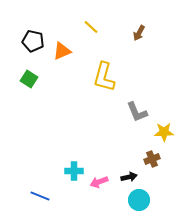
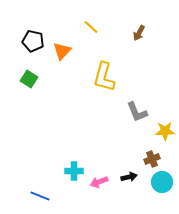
orange triangle: rotated 24 degrees counterclockwise
yellow star: moved 1 px right, 1 px up
cyan circle: moved 23 px right, 18 px up
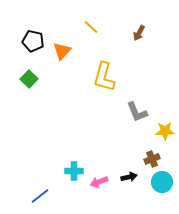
green square: rotated 12 degrees clockwise
blue line: rotated 60 degrees counterclockwise
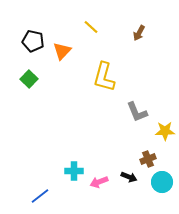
brown cross: moved 4 px left
black arrow: rotated 35 degrees clockwise
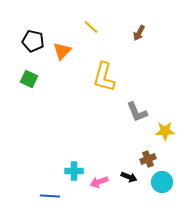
green square: rotated 18 degrees counterclockwise
blue line: moved 10 px right; rotated 42 degrees clockwise
